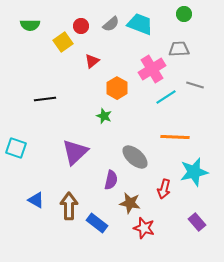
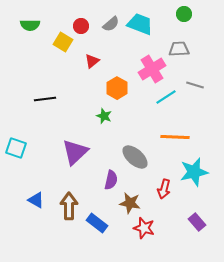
yellow square: rotated 24 degrees counterclockwise
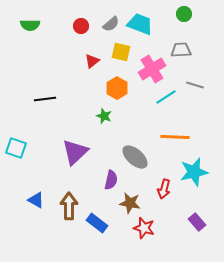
yellow square: moved 58 px right, 10 px down; rotated 18 degrees counterclockwise
gray trapezoid: moved 2 px right, 1 px down
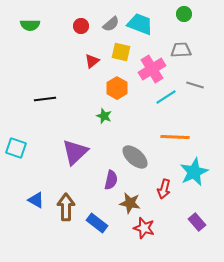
cyan star: rotated 12 degrees counterclockwise
brown arrow: moved 3 px left, 1 px down
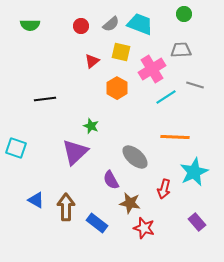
green star: moved 13 px left, 10 px down
purple semicircle: rotated 138 degrees clockwise
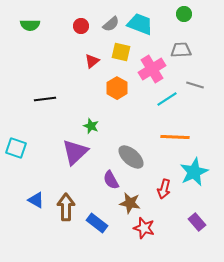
cyan line: moved 1 px right, 2 px down
gray ellipse: moved 4 px left
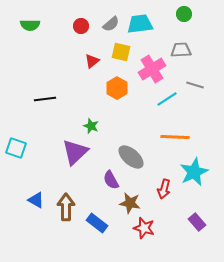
cyan trapezoid: rotated 28 degrees counterclockwise
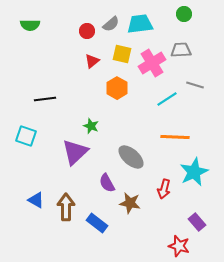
red circle: moved 6 px right, 5 px down
yellow square: moved 1 px right, 2 px down
pink cross: moved 6 px up
cyan square: moved 10 px right, 12 px up
purple semicircle: moved 4 px left, 3 px down
red star: moved 35 px right, 18 px down
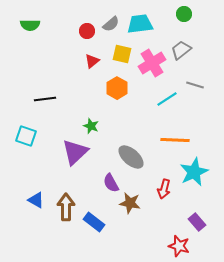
gray trapezoid: rotated 35 degrees counterclockwise
orange line: moved 3 px down
purple semicircle: moved 4 px right
blue rectangle: moved 3 px left, 1 px up
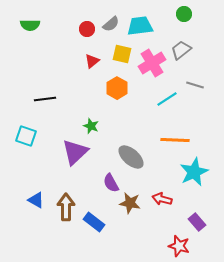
cyan trapezoid: moved 2 px down
red circle: moved 2 px up
red arrow: moved 2 px left, 10 px down; rotated 90 degrees clockwise
